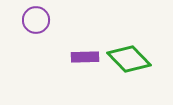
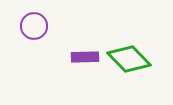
purple circle: moved 2 px left, 6 px down
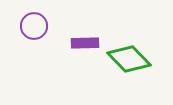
purple rectangle: moved 14 px up
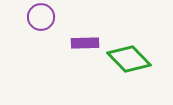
purple circle: moved 7 px right, 9 px up
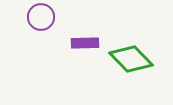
green diamond: moved 2 px right
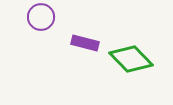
purple rectangle: rotated 16 degrees clockwise
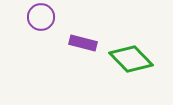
purple rectangle: moved 2 px left
